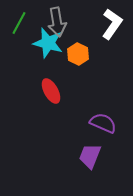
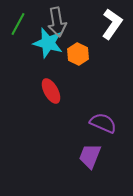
green line: moved 1 px left, 1 px down
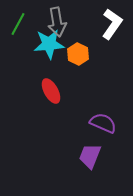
cyan star: moved 1 px right, 1 px down; rotated 20 degrees counterclockwise
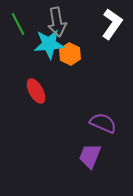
green line: rotated 55 degrees counterclockwise
orange hexagon: moved 8 px left
red ellipse: moved 15 px left
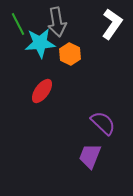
cyan star: moved 9 px left, 1 px up
red ellipse: moved 6 px right; rotated 65 degrees clockwise
purple semicircle: rotated 20 degrees clockwise
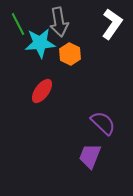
gray arrow: moved 2 px right
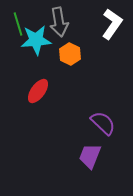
green line: rotated 10 degrees clockwise
cyan star: moved 4 px left, 3 px up
red ellipse: moved 4 px left
